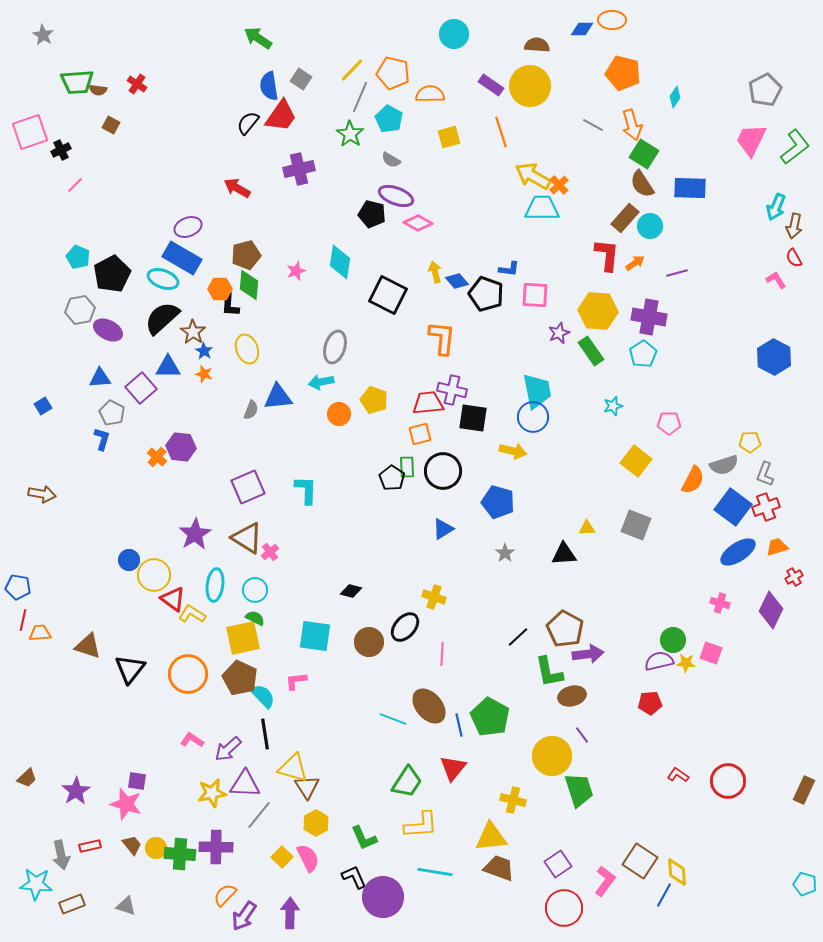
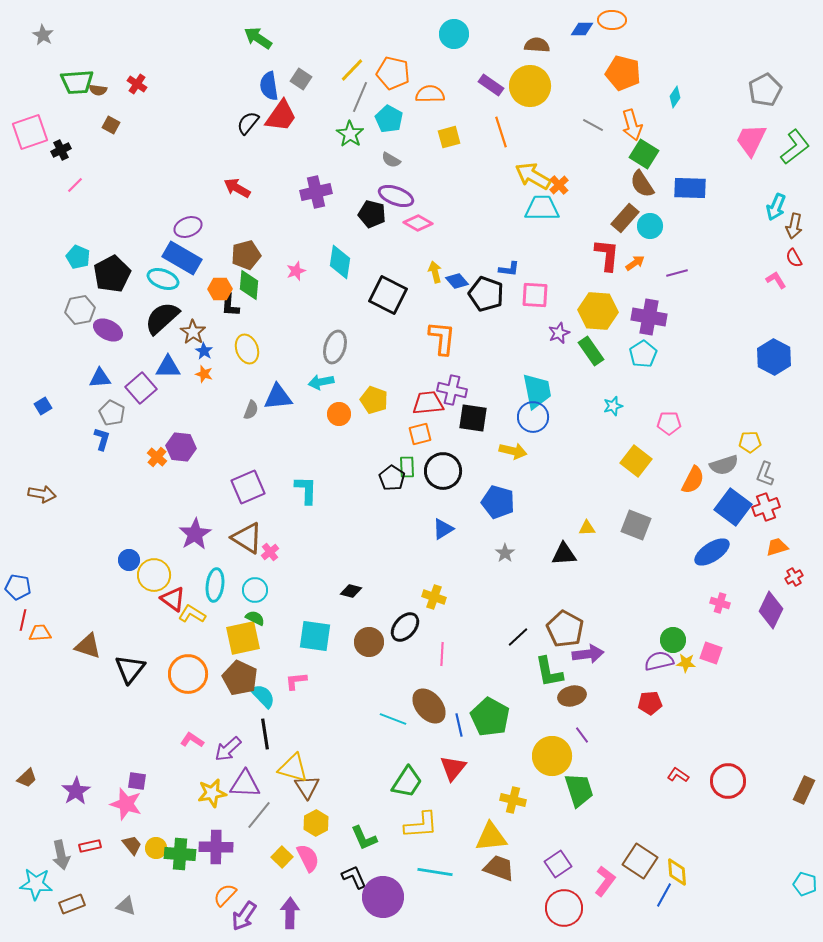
purple cross at (299, 169): moved 17 px right, 23 px down
blue ellipse at (738, 552): moved 26 px left
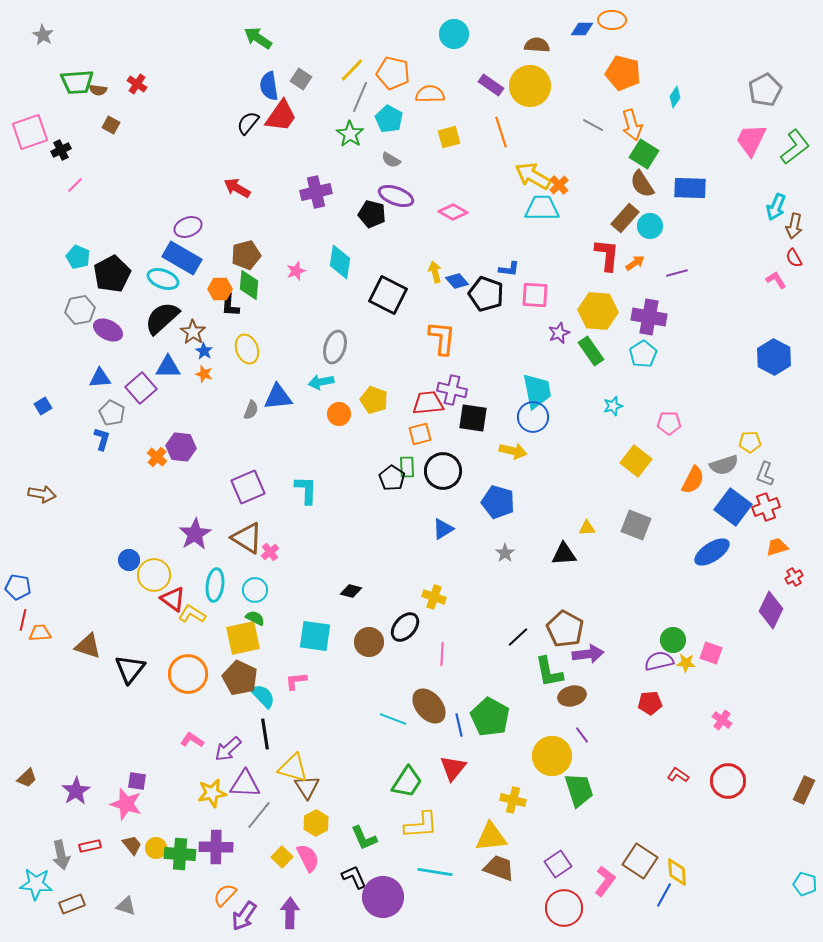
pink diamond at (418, 223): moved 35 px right, 11 px up
pink cross at (720, 603): moved 2 px right, 117 px down; rotated 18 degrees clockwise
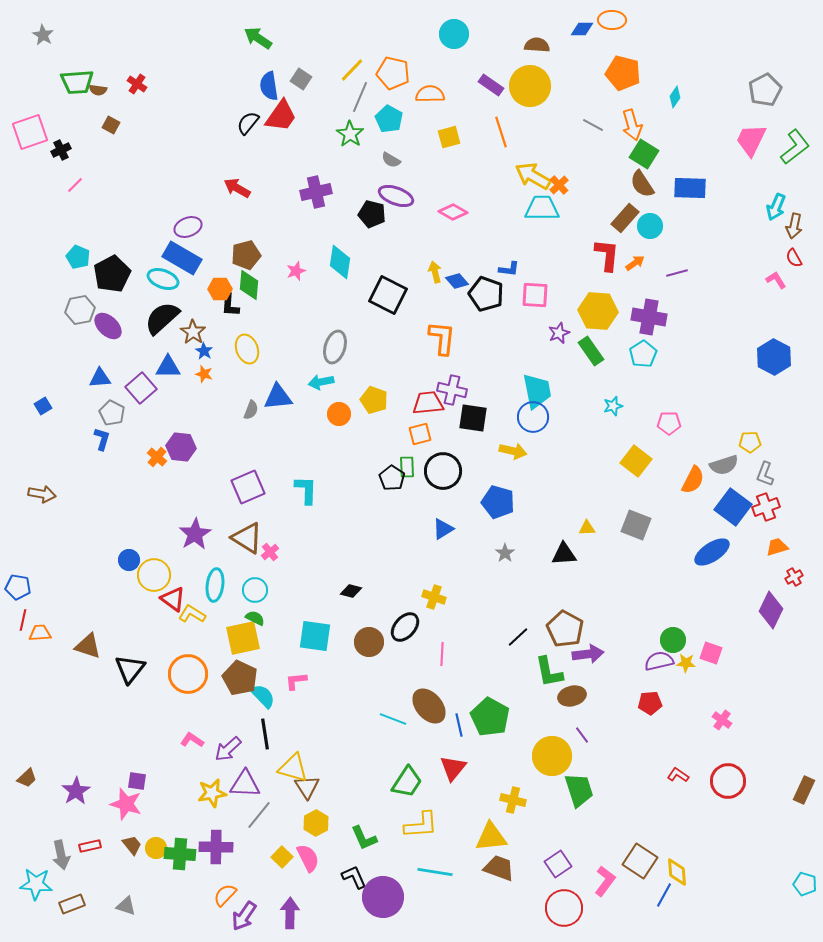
purple ellipse at (108, 330): moved 4 px up; rotated 16 degrees clockwise
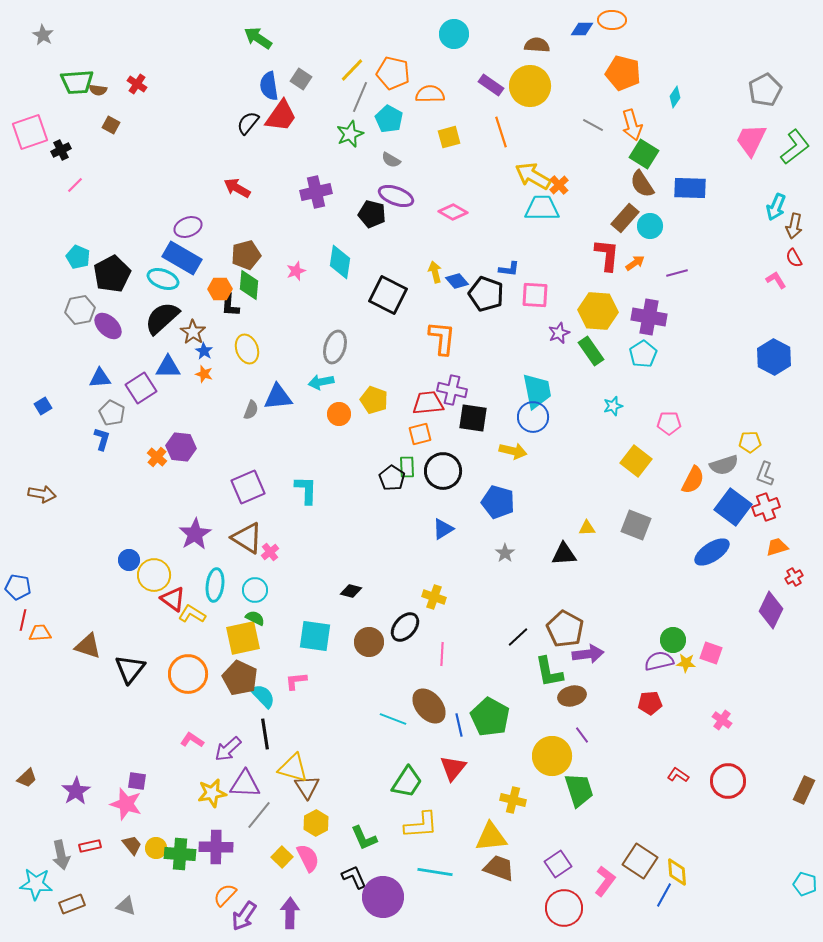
green star at (350, 134): rotated 16 degrees clockwise
purple square at (141, 388): rotated 8 degrees clockwise
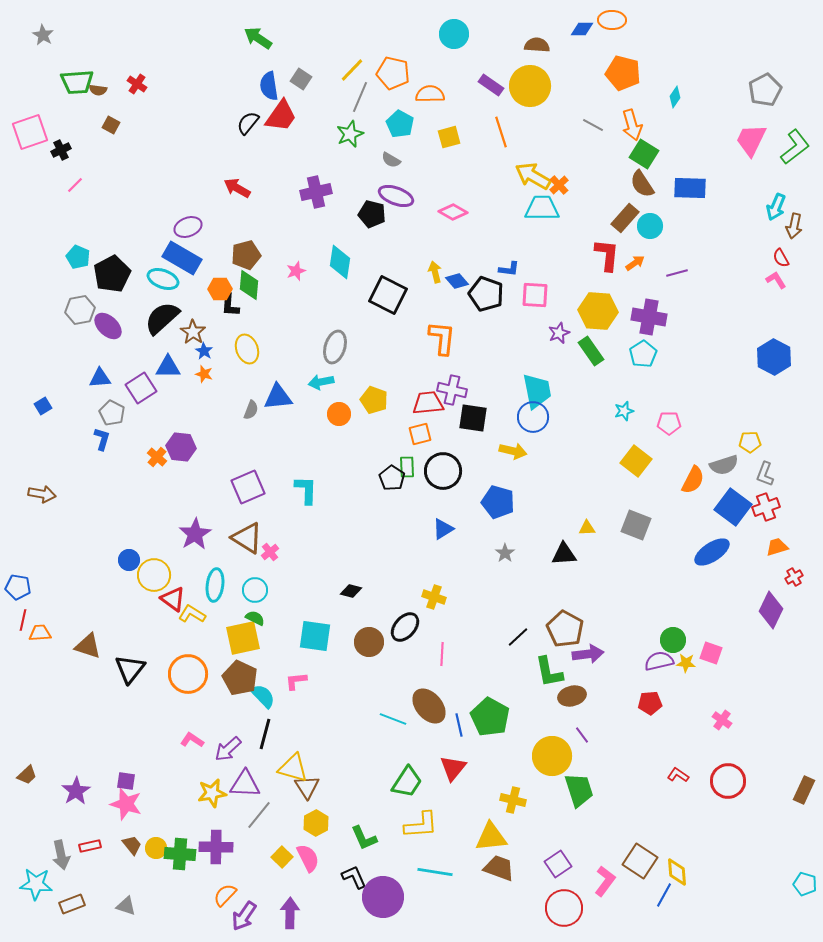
cyan pentagon at (389, 119): moved 11 px right, 5 px down
red semicircle at (794, 258): moved 13 px left
cyan star at (613, 406): moved 11 px right, 5 px down
black line at (265, 734): rotated 24 degrees clockwise
brown trapezoid at (27, 778): moved 3 px up
purple square at (137, 781): moved 11 px left
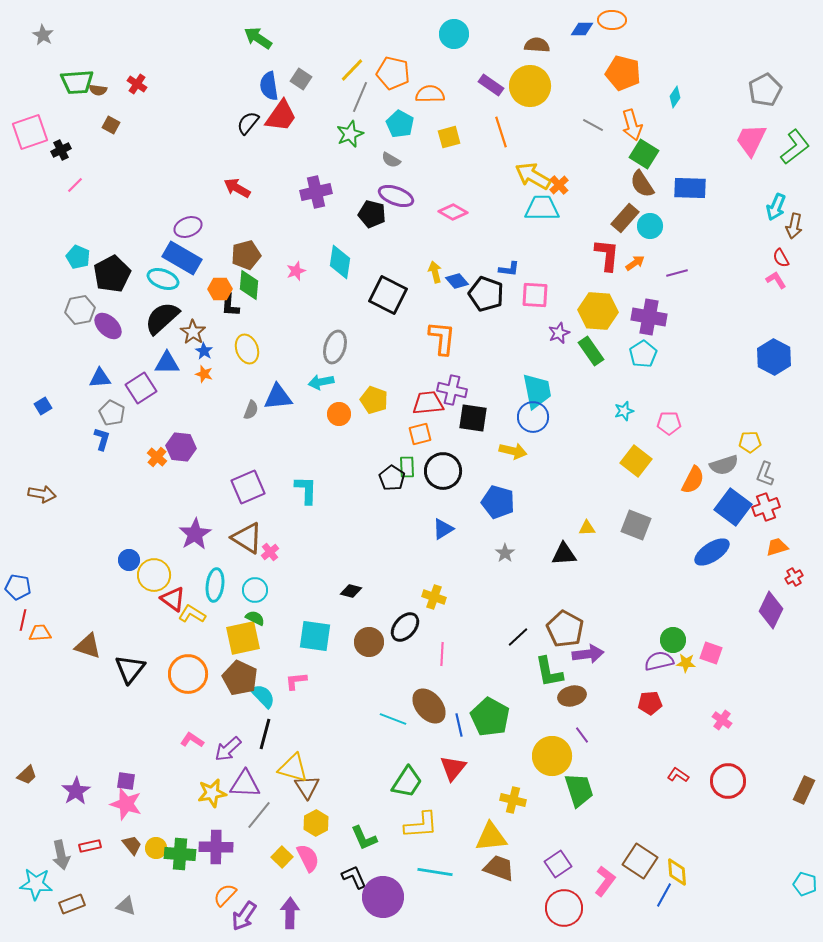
blue triangle at (168, 367): moved 1 px left, 4 px up
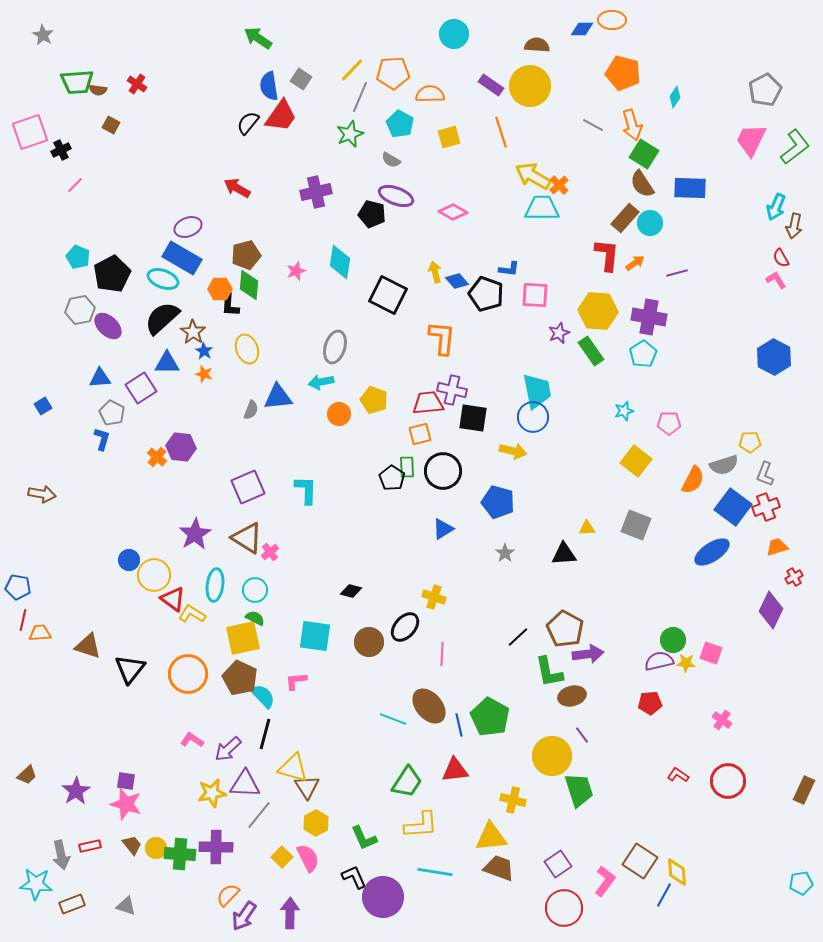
orange pentagon at (393, 73): rotated 16 degrees counterclockwise
cyan circle at (650, 226): moved 3 px up
red triangle at (453, 768): moved 2 px right, 2 px down; rotated 44 degrees clockwise
cyan pentagon at (805, 884): moved 4 px left, 1 px up; rotated 25 degrees counterclockwise
orange semicircle at (225, 895): moved 3 px right
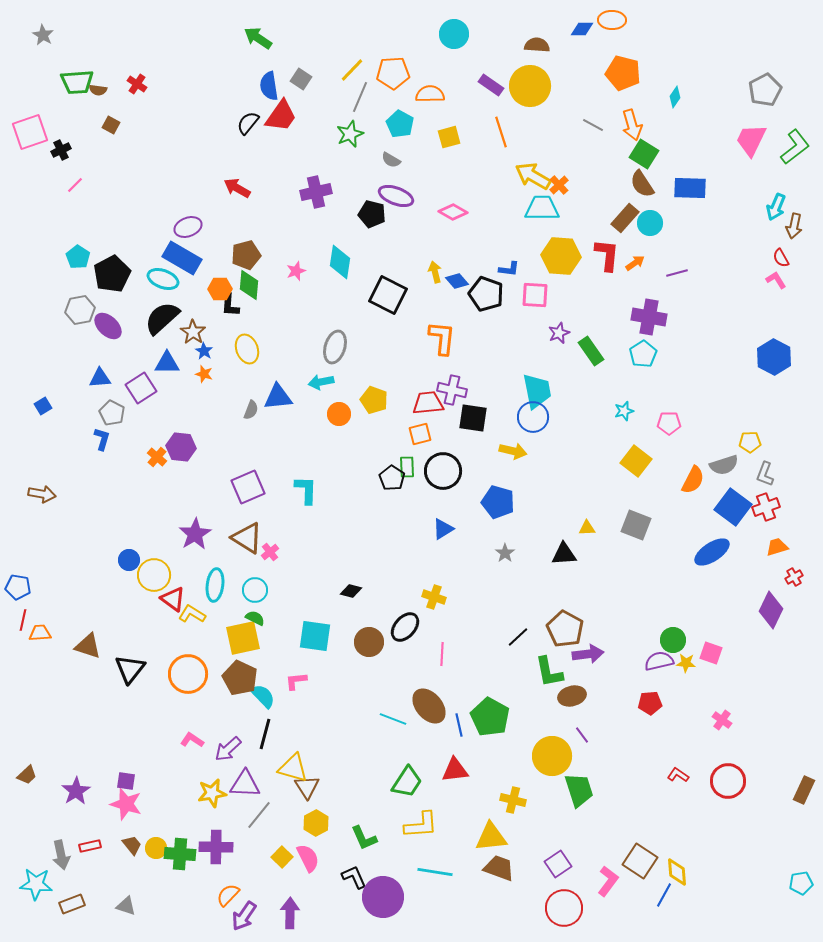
cyan pentagon at (78, 257): rotated 10 degrees clockwise
yellow hexagon at (598, 311): moved 37 px left, 55 px up
pink L-shape at (605, 881): moved 3 px right
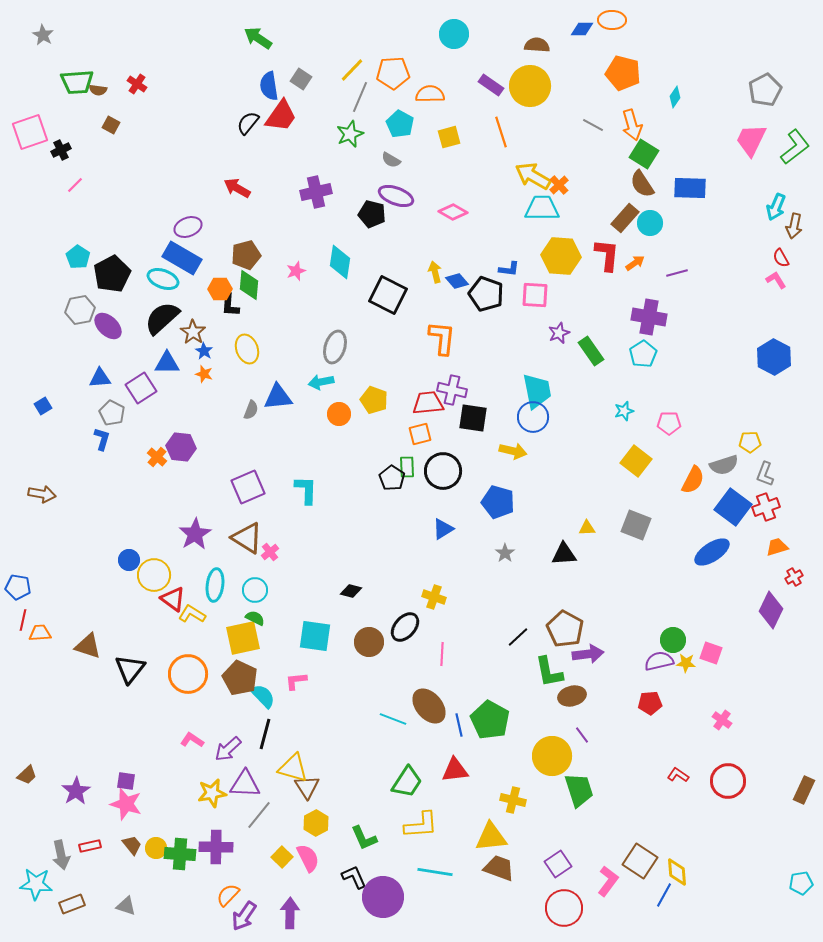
green pentagon at (490, 717): moved 3 px down
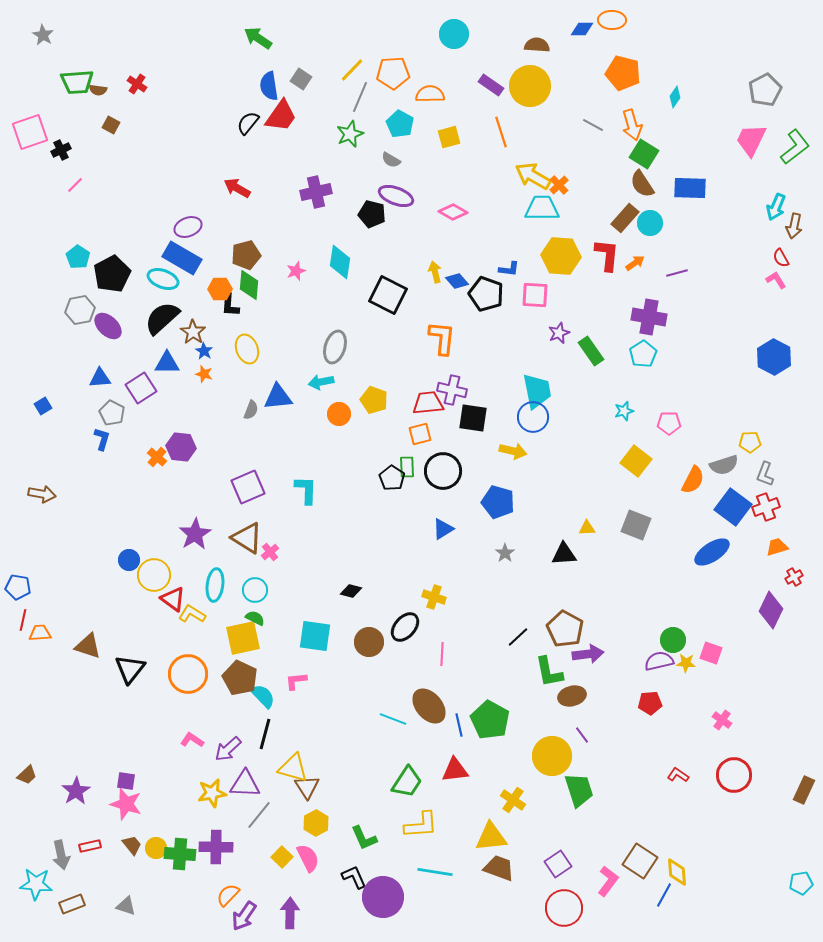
red circle at (728, 781): moved 6 px right, 6 px up
yellow cross at (513, 800): rotated 20 degrees clockwise
